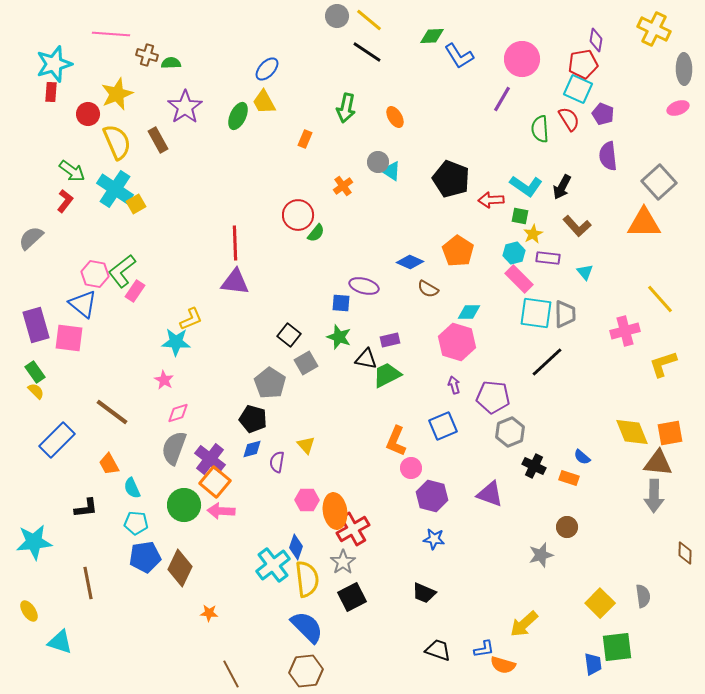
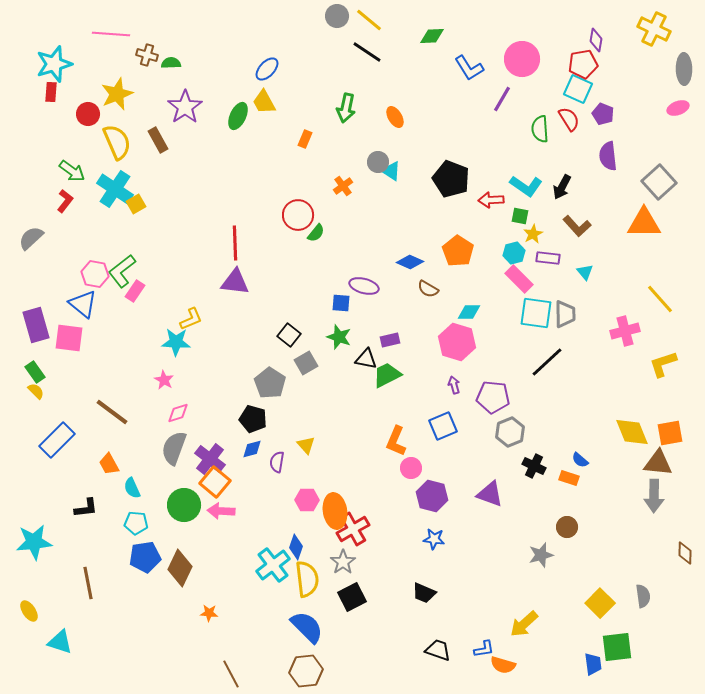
blue L-shape at (459, 56): moved 10 px right, 12 px down
blue semicircle at (582, 457): moved 2 px left, 3 px down
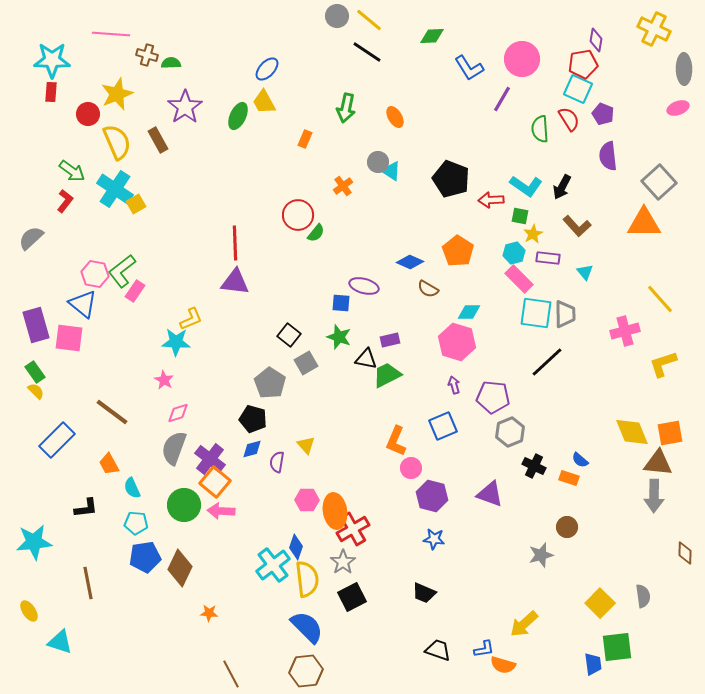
cyan star at (54, 64): moved 2 px left, 4 px up; rotated 18 degrees clockwise
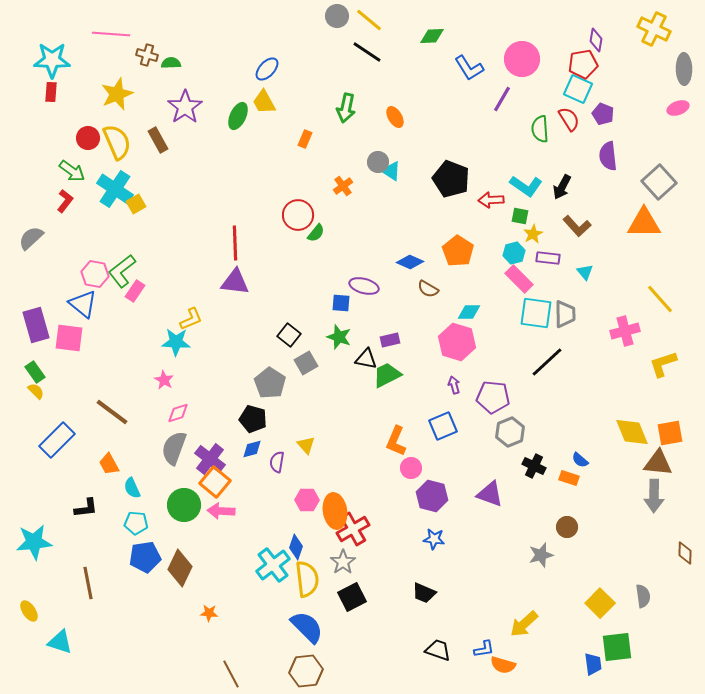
red circle at (88, 114): moved 24 px down
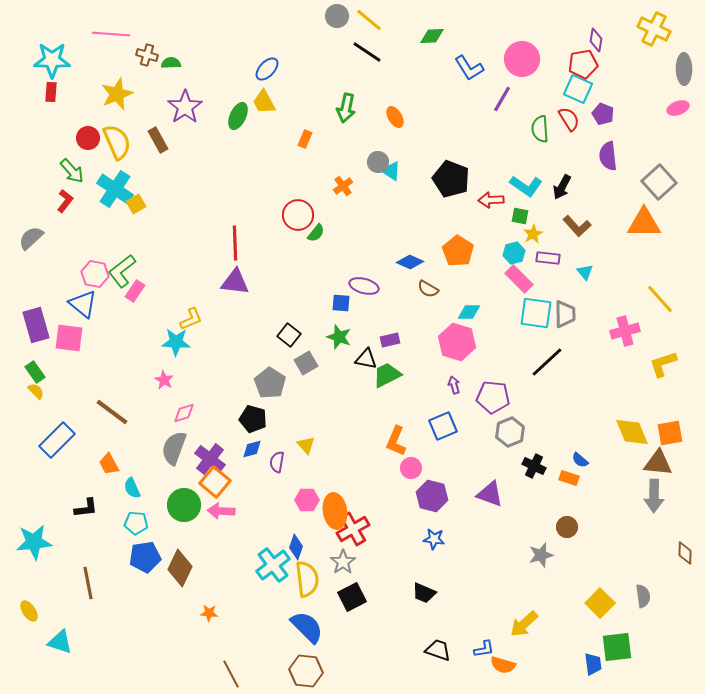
green arrow at (72, 171): rotated 12 degrees clockwise
pink diamond at (178, 413): moved 6 px right
brown hexagon at (306, 671): rotated 12 degrees clockwise
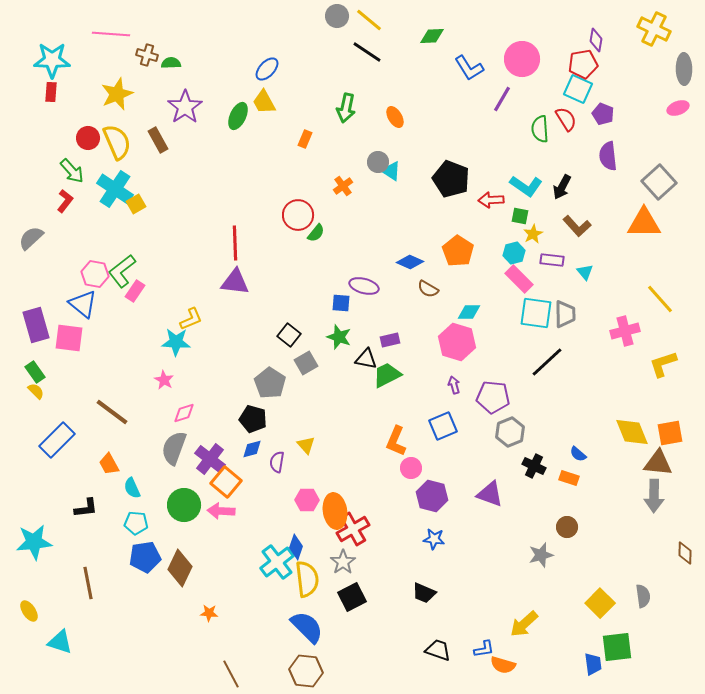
red semicircle at (569, 119): moved 3 px left
purple rectangle at (548, 258): moved 4 px right, 2 px down
blue semicircle at (580, 460): moved 2 px left, 6 px up
orange square at (215, 482): moved 11 px right
cyan cross at (273, 565): moved 4 px right, 3 px up
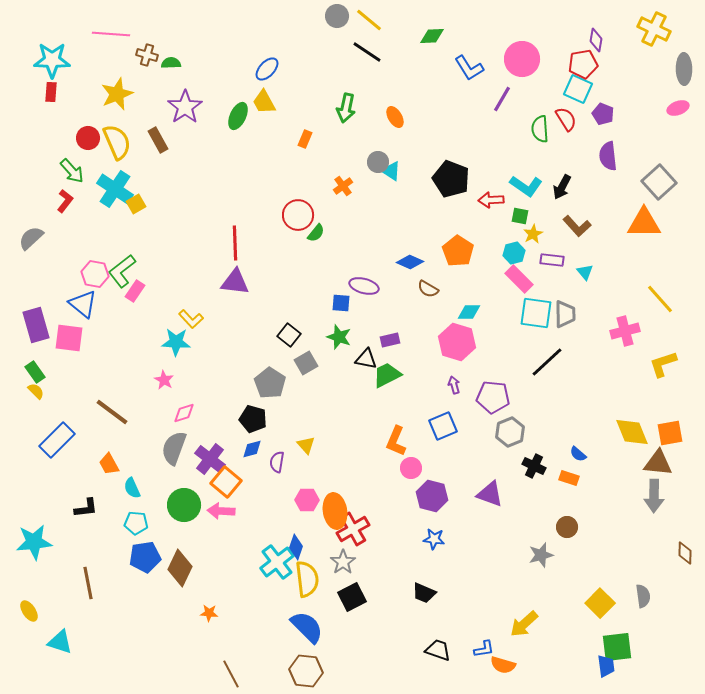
yellow L-shape at (191, 319): rotated 70 degrees clockwise
blue trapezoid at (593, 664): moved 13 px right, 2 px down
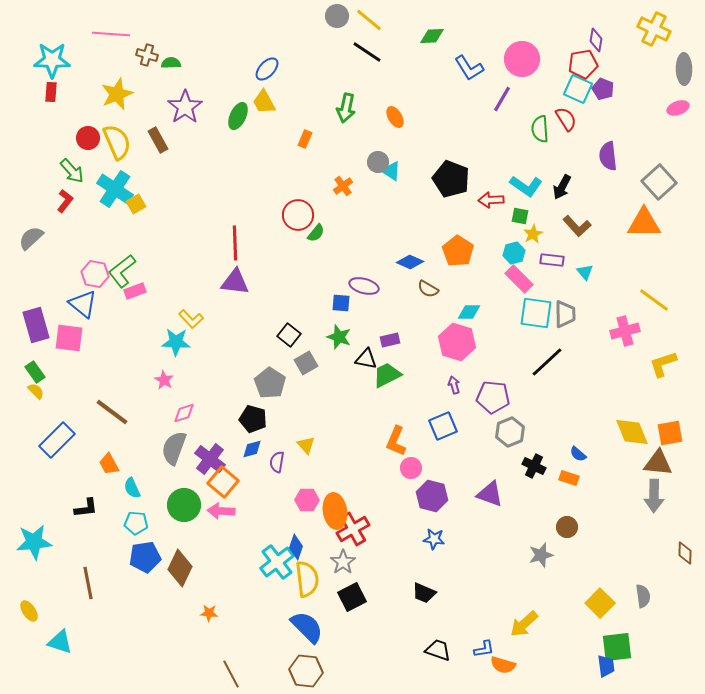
purple pentagon at (603, 114): moved 25 px up
pink rectangle at (135, 291): rotated 35 degrees clockwise
yellow line at (660, 299): moved 6 px left, 1 px down; rotated 12 degrees counterclockwise
orange square at (226, 482): moved 3 px left
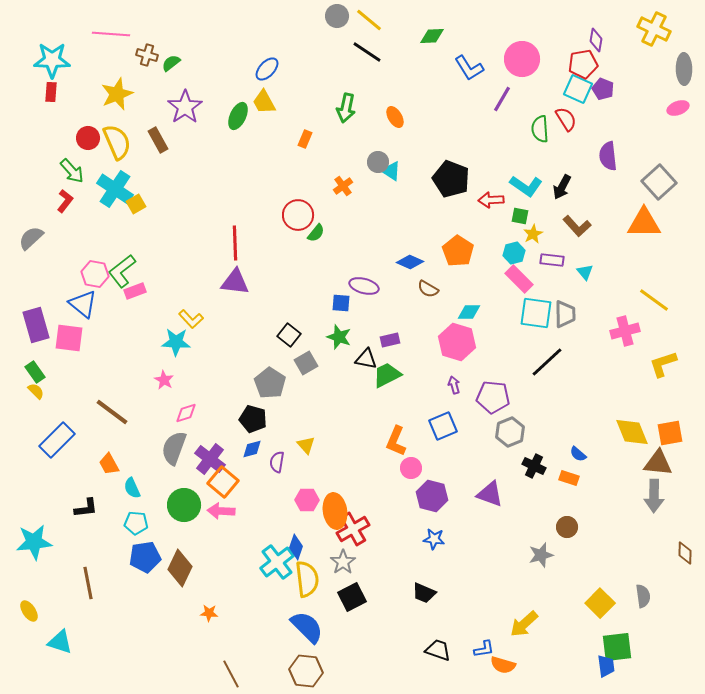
green semicircle at (171, 63): rotated 36 degrees counterclockwise
pink diamond at (184, 413): moved 2 px right
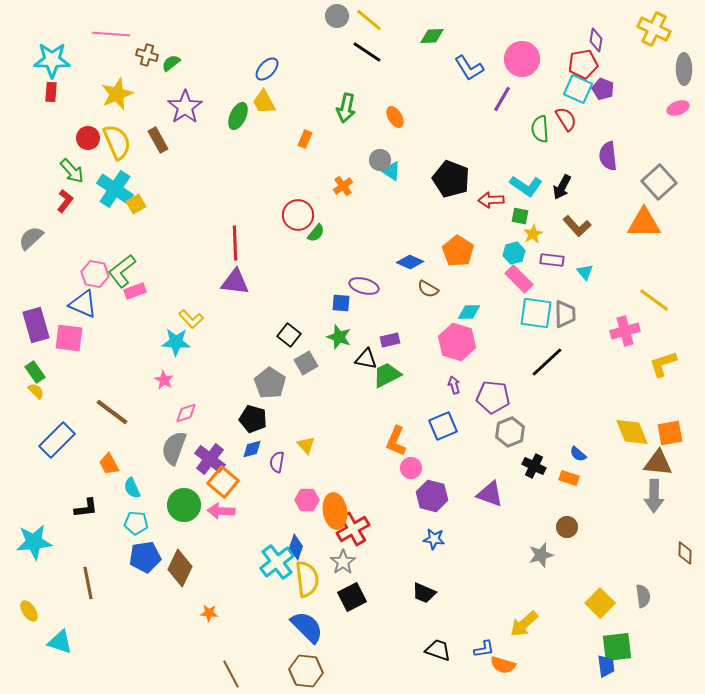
gray circle at (378, 162): moved 2 px right, 2 px up
blue triangle at (83, 304): rotated 16 degrees counterclockwise
